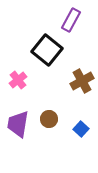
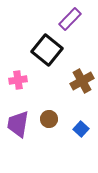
purple rectangle: moved 1 px left, 1 px up; rotated 15 degrees clockwise
pink cross: rotated 30 degrees clockwise
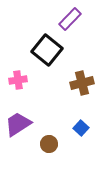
brown cross: moved 2 px down; rotated 15 degrees clockwise
brown circle: moved 25 px down
purple trapezoid: rotated 48 degrees clockwise
blue square: moved 1 px up
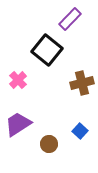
pink cross: rotated 36 degrees counterclockwise
blue square: moved 1 px left, 3 px down
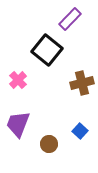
purple trapezoid: rotated 36 degrees counterclockwise
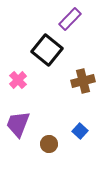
brown cross: moved 1 px right, 2 px up
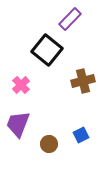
pink cross: moved 3 px right, 5 px down
blue square: moved 1 px right, 4 px down; rotated 21 degrees clockwise
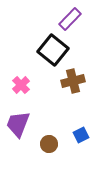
black square: moved 6 px right
brown cross: moved 10 px left
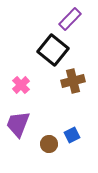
blue square: moved 9 px left
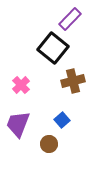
black square: moved 2 px up
blue square: moved 10 px left, 15 px up; rotated 14 degrees counterclockwise
